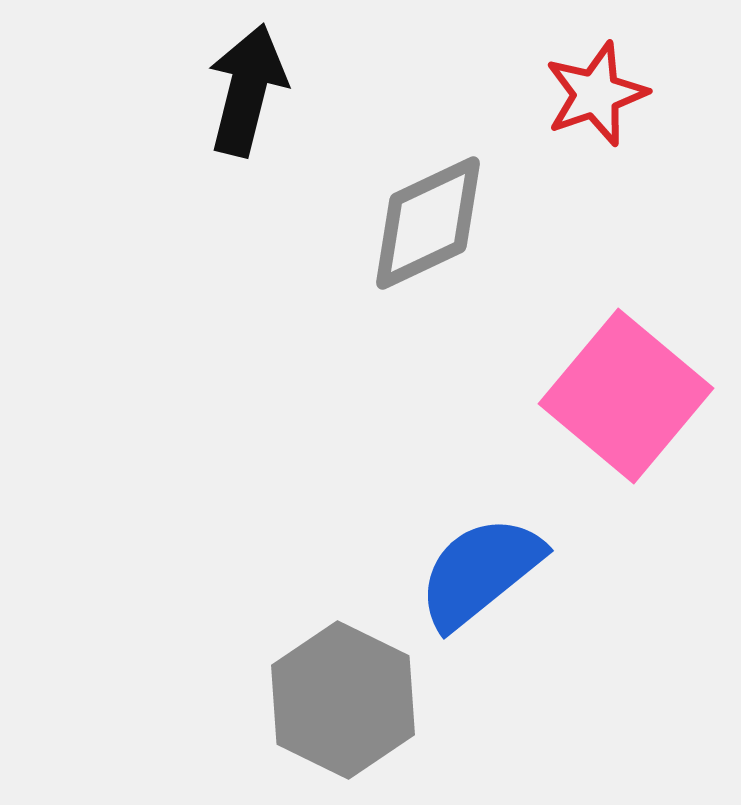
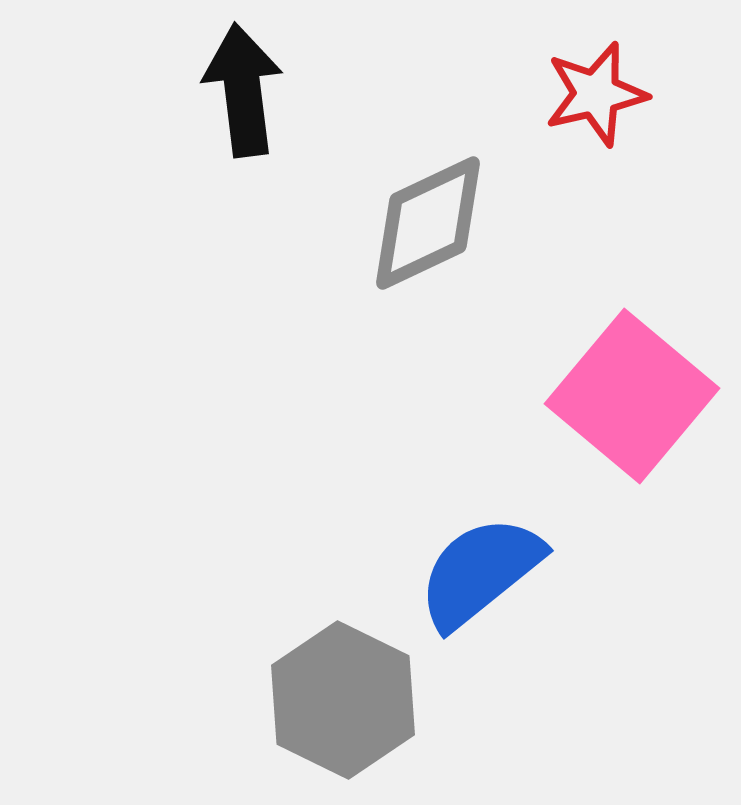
black arrow: moved 4 px left; rotated 21 degrees counterclockwise
red star: rotated 6 degrees clockwise
pink square: moved 6 px right
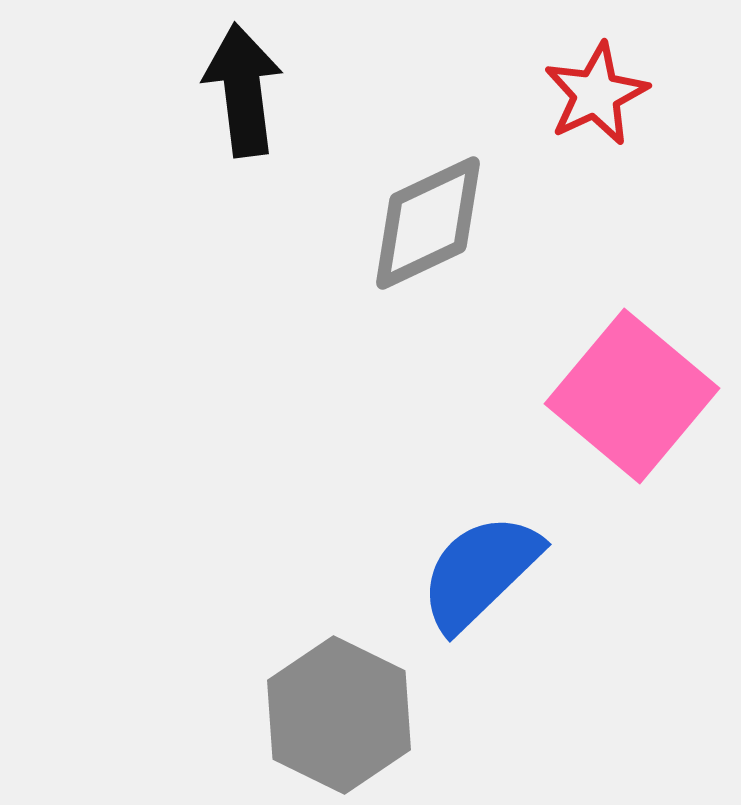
red star: rotated 12 degrees counterclockwise
blue semicircle: rotated 5 degrees counterclockwise
gray hexagon: moved 4 px left, 15 px down
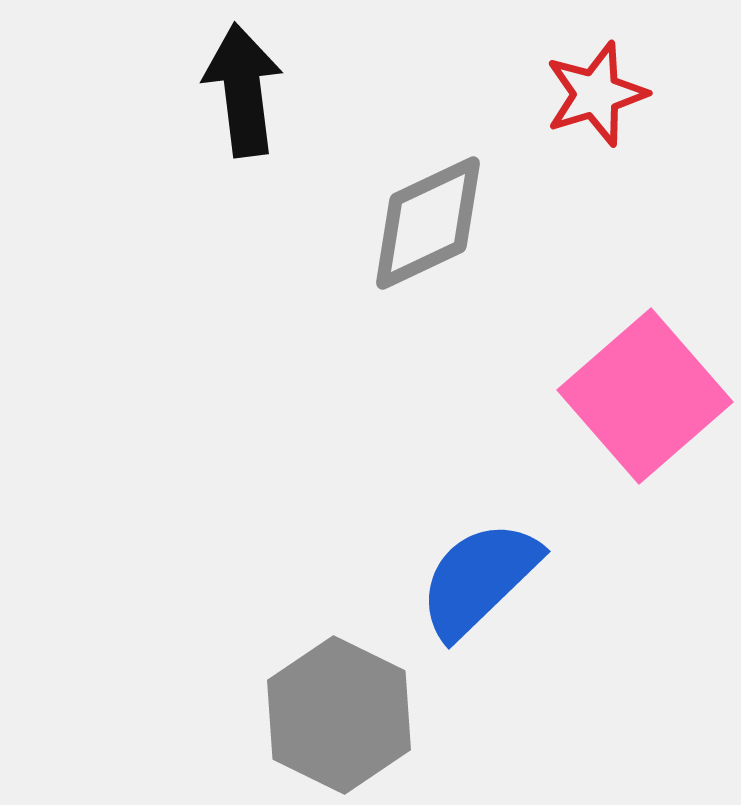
red star: rotated 8 degrees clockwise
pink square: moved 13 px right; rotated 9 degrees clockwise
blue semicircle: moved 1 px left, 7 px down
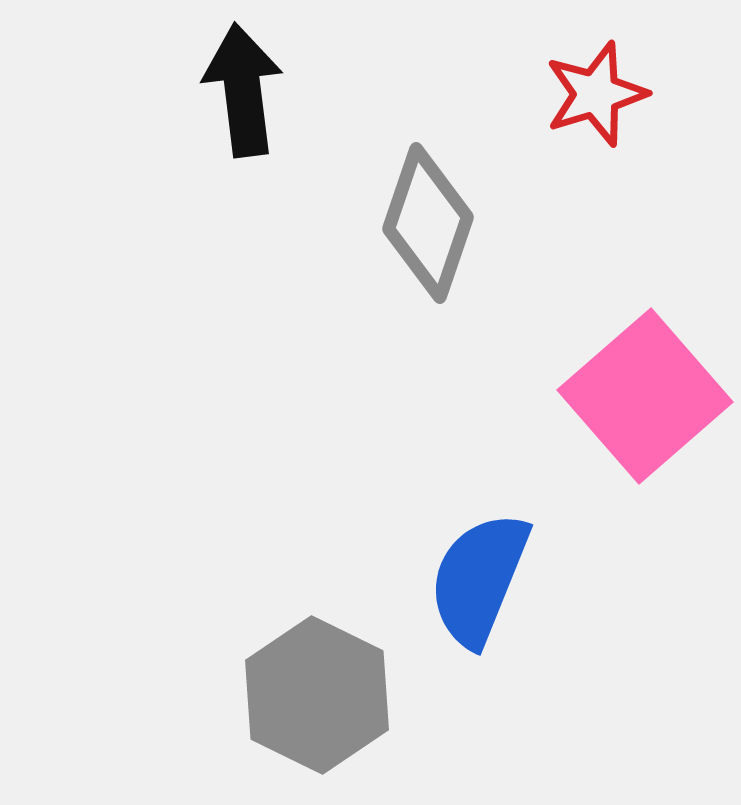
gray diamond: rotated 46 degrees counterclockwise
blue semicircle: rotated 24 degrees counterclockwise
gray hexagon: moved 22 px left, 20 px up
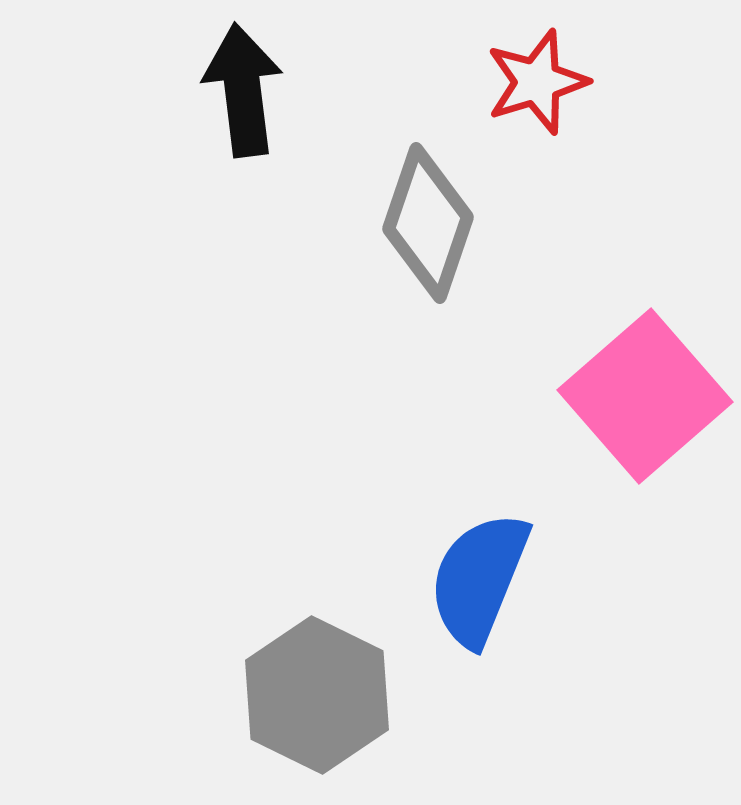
red star: moved 59 px left, 12 px up
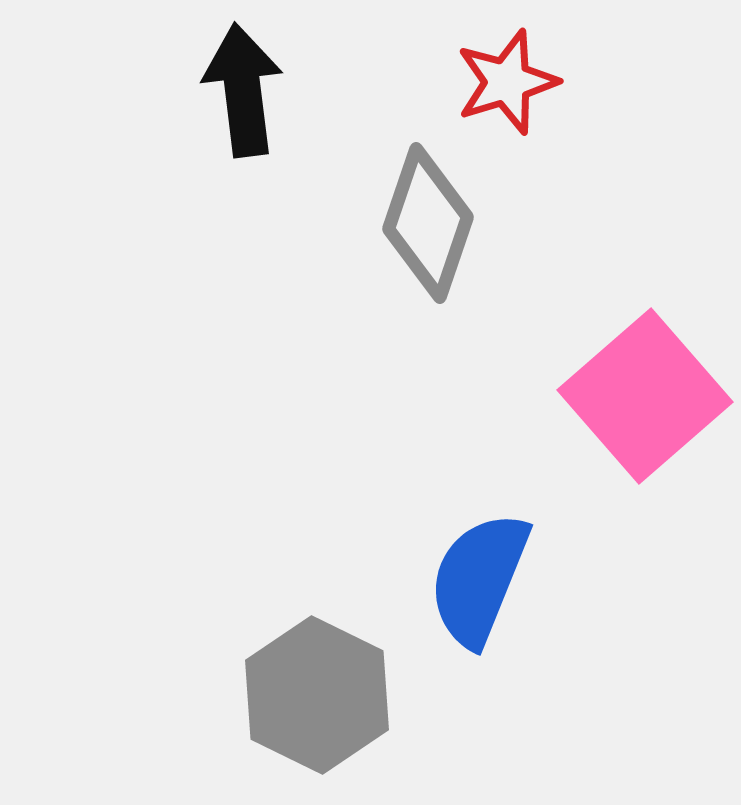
red star: moved 30 px left
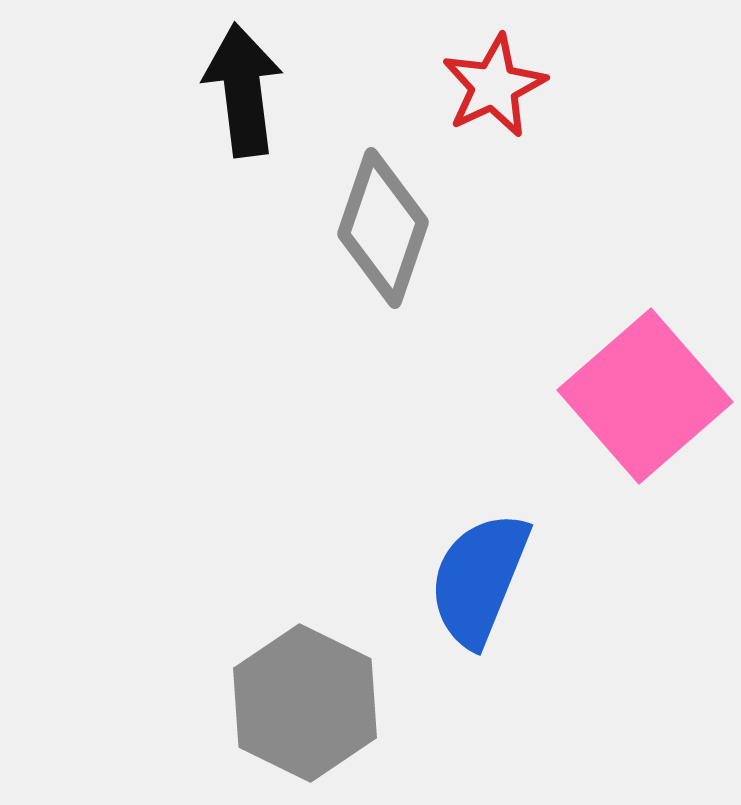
red star: moved 13 px left, 4 px down; rotated 8 degrees counterclockwise
gray diamond: moved 45 px left, 5 px down
gray hexagon: moved 12 px left, 8 px down
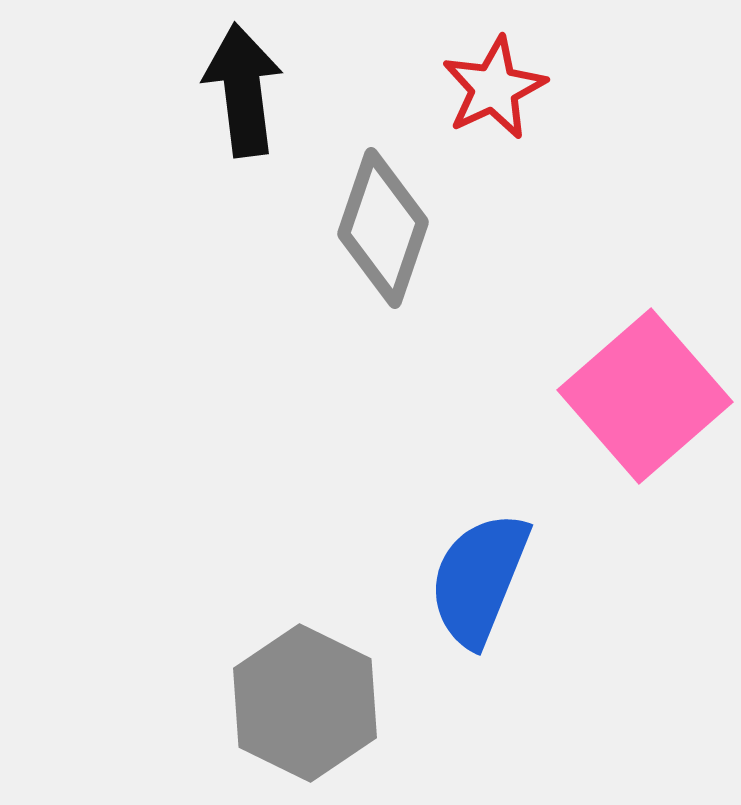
red star: moved 2 px down
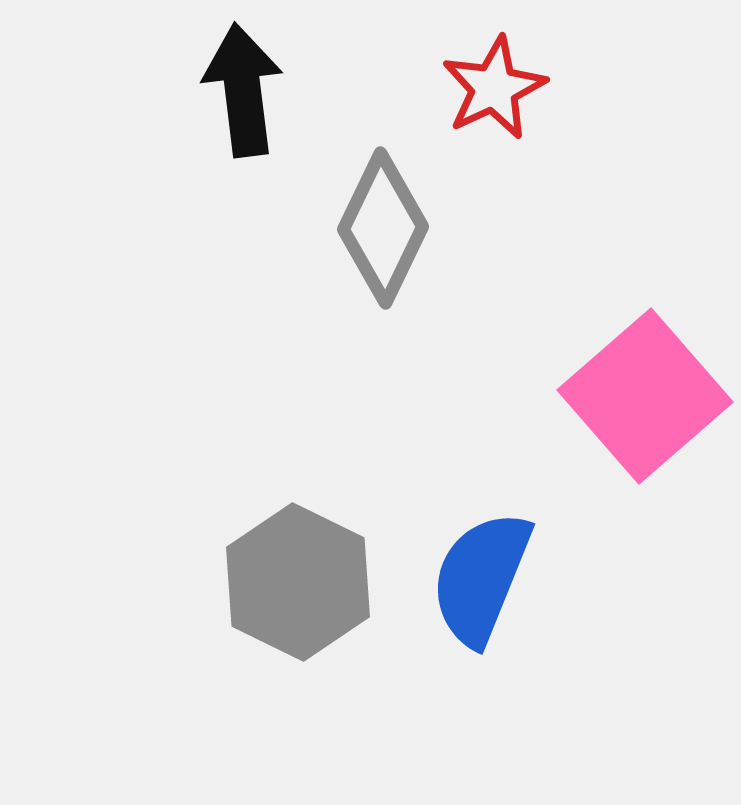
gray diamond: rotated 7 degrees clockwise
blue semicircle: moved 2 px right, 1 px up
gray hexagon: moved 7 px left, 121 px up
